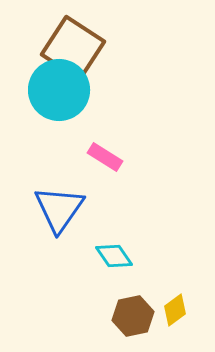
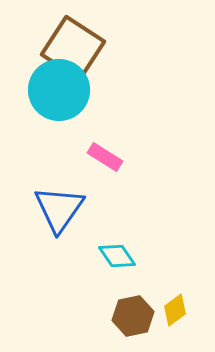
cyan diamond: moved 3 px right
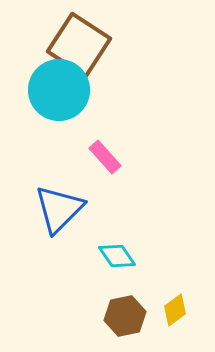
brown square: moved 6 px right, 3 px up
pink rectangle: rotated 16 degrees clockwise
blue triangle: rotated 10 degrees clockwise
brown hexagon: moved 8 px left
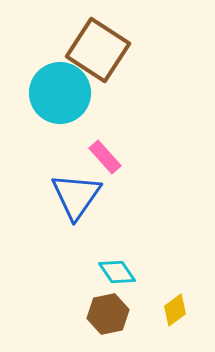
brown square: moved 19 px right, 5 px down
cyan circle: moved 1 px right, 3 px down
blue triangle: moved 17 px right, 13 px up; rotated 10 degrees counterclockwise
cyan diamond: moved 16 px down
brown hexagon: moved 17 px left, 2 px up
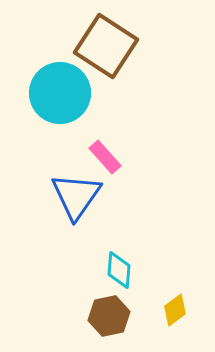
brown square: moved 8 px right, 4 px up
cyan diamond: moved 2 px right, 2 px up; rotated 39 degrees clockwise
brown hexagon: moved 1 px right, 2 px down
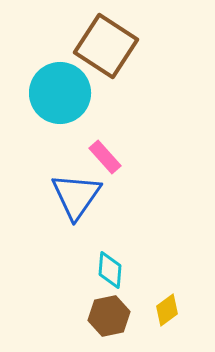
cyan diamond: moved 9 px left
yellow diamond: moved 8 px left
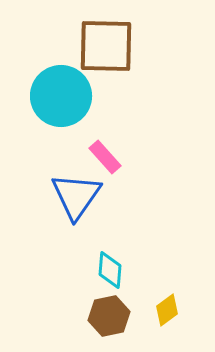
brown square: rotated 32 degrees counterclockwise
cyan circle: moved 1 px right, 3 px down
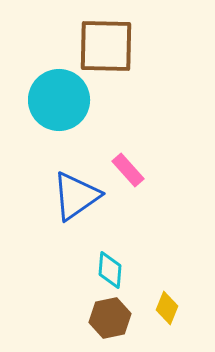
cyan circle: moved 2 px left, 4 px down
pink rectangle: moved 23 px right, 13 px down
blue triangle: rotated 20 degrees clockwise
yellow diamond: moved 2 px up; rotated 32 degrees counterclockwise
brown hexagon: moved 1 px right, 2 px down
